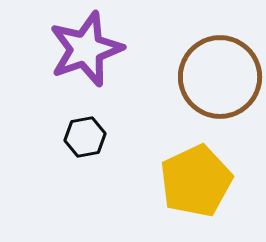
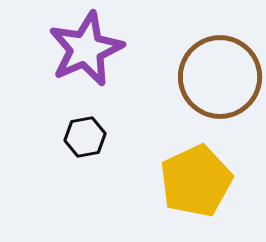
purple star: rotated 4 degrees counterclockwise
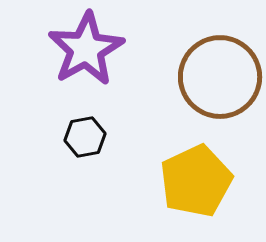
purple star: rotated 6 degrees counterclockwise
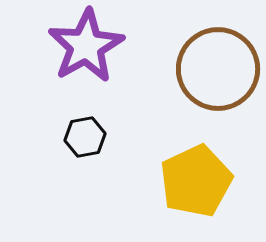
purple star: moved 3 px up
brown circle: moved 2 px left, 8 px up
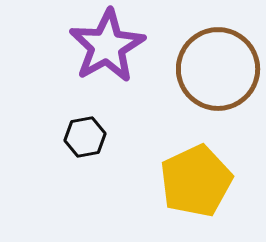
purple star: moved 21 px right
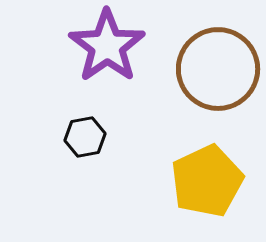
purple star: rotated 6 degrees counterclockwise
yellow pentagon: moved 11 px right
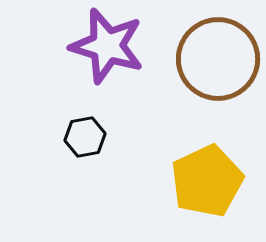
purple star: rotated 20 degrees counterclockwise
brown circle: moved 10 px up
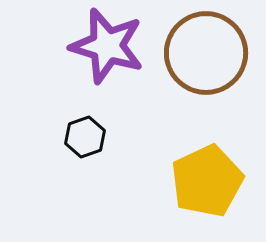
brown circle: moved 12 px left, 6 px up
black hexagon: rotated 9 degrees counterclockwise
